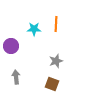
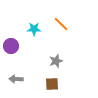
orange line: moved 5 px right; rotated 49 degrees counterclockwise
gray arrow: moved 2 px down; rotated 80 degrees counterclockwise
brown square: rotated 24 degrees counterclockwise
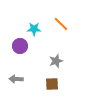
purple circle: moved 9 px right
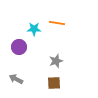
orange line: moved 4 px left, 1 px up; rotated 35 degrees counterclockwise
purple circle: moved 1 px left, 1 px down
gray arrow: rotated 24 degrees clockwise
brown square: moved 2 px right, 1 px up
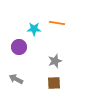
gray star: moved 1 px left
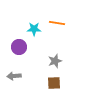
gray arrow: moved 2 px left, 3 px up; rotated 32 degrees counterclockwise
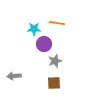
purple circle: moved 25 px right, 3 px up
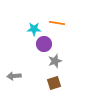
brown square: rotated 16 degrees counterclockwise
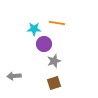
gray star: moved 1 px left
